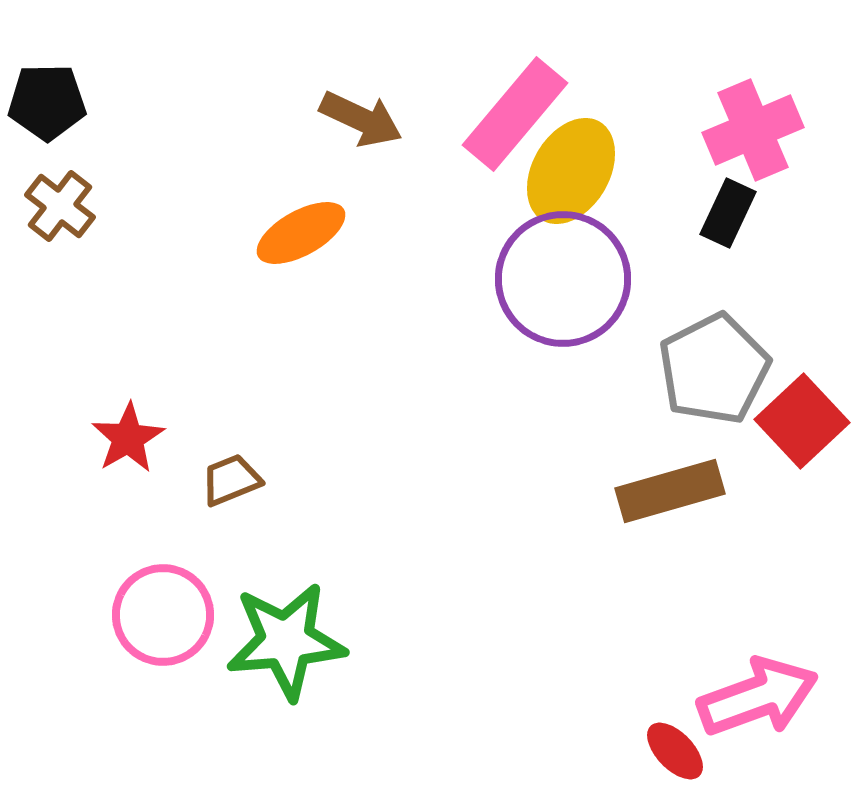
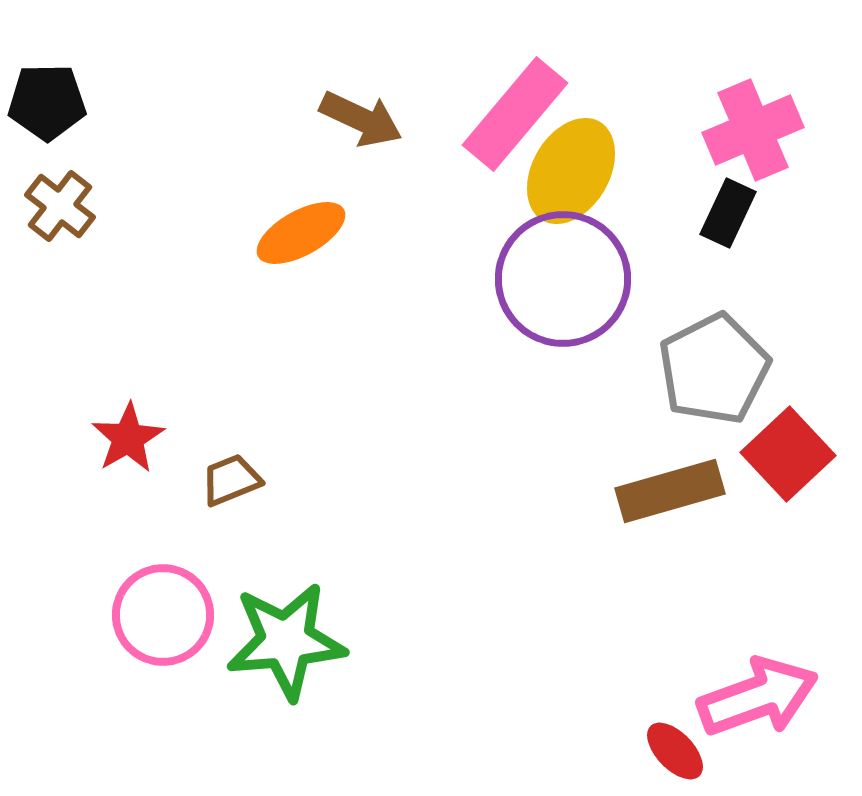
red square: moved 14 px left, 33 px down
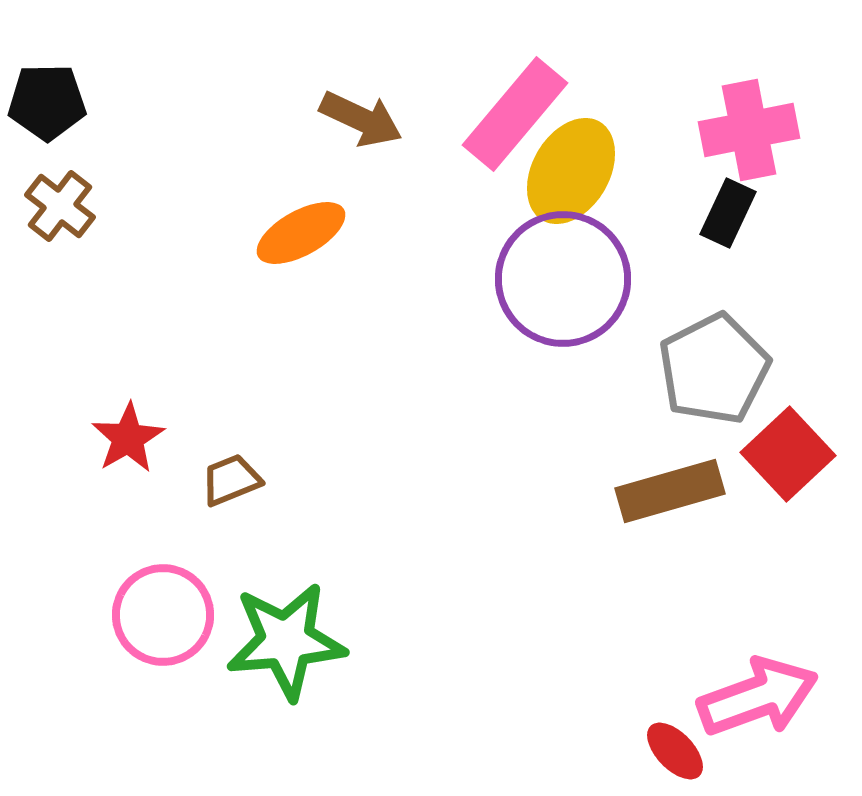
pink cross: moved 4 px left; rotated 12 degrees clockwise
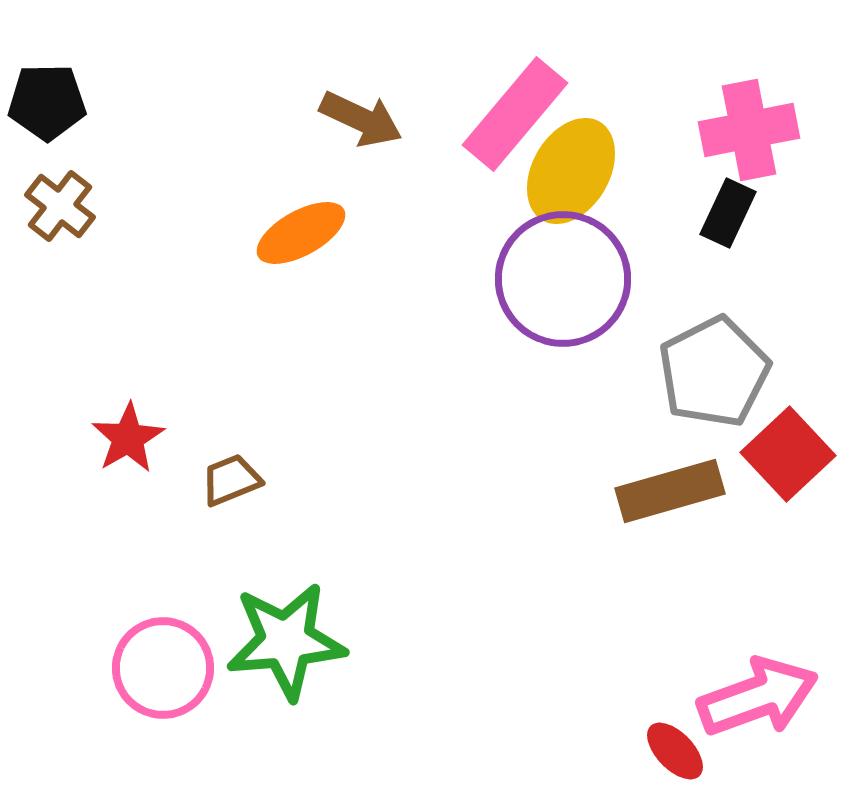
gray pentagon: moved 3 px down
pink circle: moved 53 px down
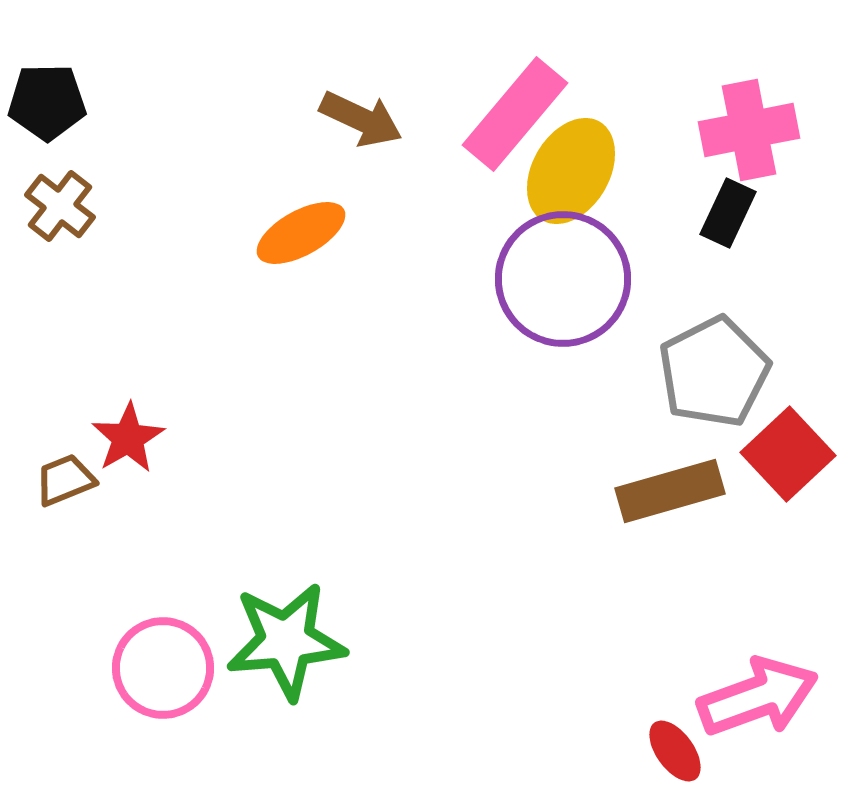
brown trapezoid: moved 166 px left
red ellipse: rotated 8 degrees clockwise
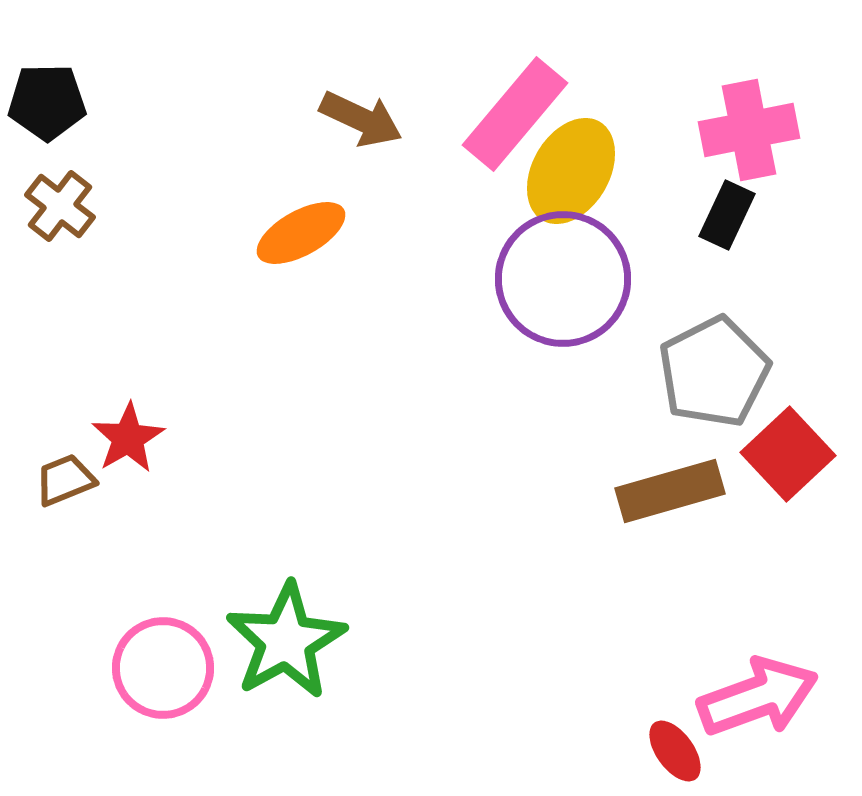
black rectangle: moved 1 px left, 2 px down
green star: rotated 24 degrees counterclockwise
